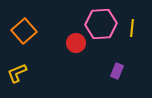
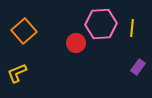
purple rectangle: moved 21 px right, 4 px up; rotated 14 degrees clockwise
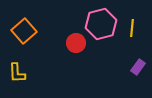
pink hexagon: rotated 12 degrees counterclockwise
yellow L-shape: rotated 70 degrees counterclockwise
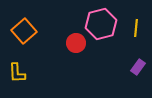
yellow line: moved 4 px right
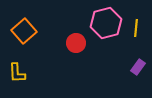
pink hexagon: moved 5 px right, 1 px up
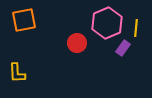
pink hexagon: moved 1 px right; rotated 8 degrees counterclockwise
orange square: moved 11 px up; rotated 30 degrees clockwise
red circle: moved 1 px right
purple rectangle: moved 15 px left, 19 px up
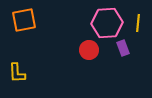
pink hexagon: rotated 20 degrees clockwise
yellow line: moved 2 px right, 5 px up
red circle: moved 12 px right, 7 px down
purple rectangle: rotated 56 degrees counterclockwise
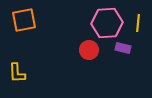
purple rectangle: rotated 56 degrees counterclockwise
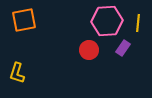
pink hexagon: moved 2 px up
purple rectangle: rotated 70 degrees counterclockwise
yellow L-shape: rotated 20 degrees clockwise
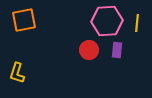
yellow line: moved 1 px left
purple rectangle: moved 6 px left, 2 px down; rotated 28 degrees counterclockwise
